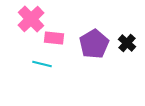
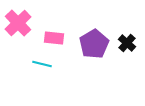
pink cross: moved 13 px left, 4 px down
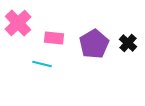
black cross: moved 1 px right
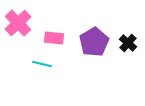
purple pentagon: moved 2 px up
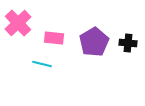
black cross: rotated 36 degrees counterclockwise
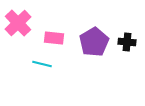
black cross: moved 1 px left, 1 px up
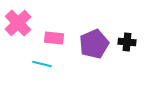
purple pentagon: moved 2 px down; rotated 8 degrees clockwise
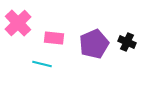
black cross: rotated 18 degrees clockwise
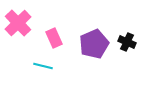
pink rectangle: rotated 60 degrees clockwise
cyan line: moved 1 px right, 2 px down
